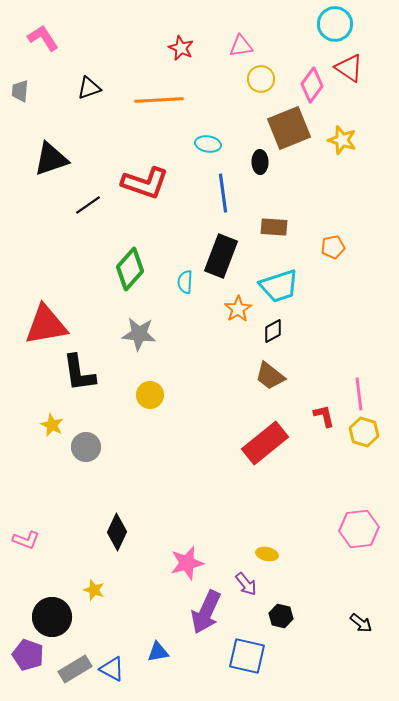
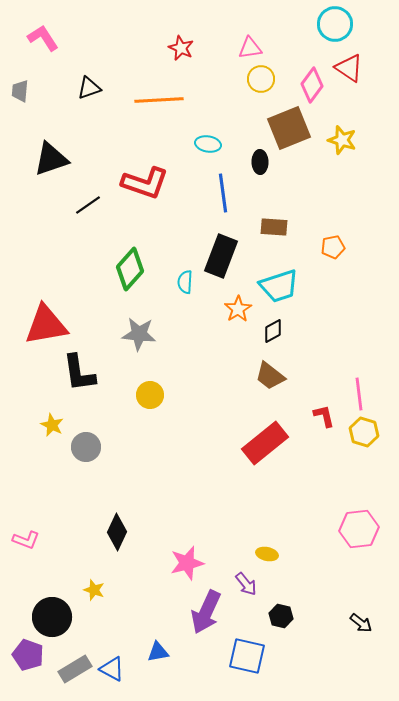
pink triangle at (241, 46): moved 9 px right, 2 px down
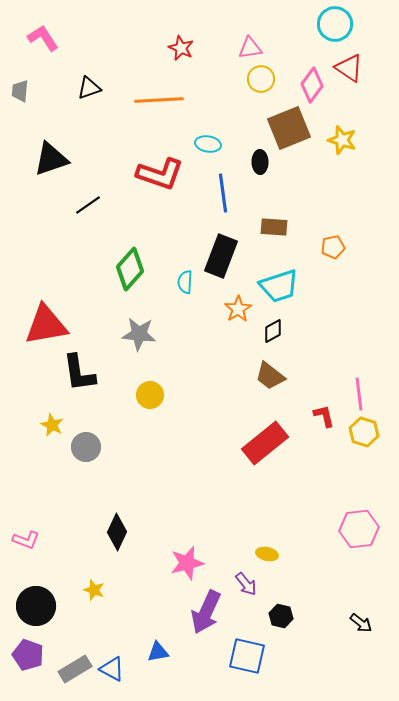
red L-shape at (145, 183): moved 15 px right, 9 px up
black circle at (52, 617): moved 16 px left, 11 px up
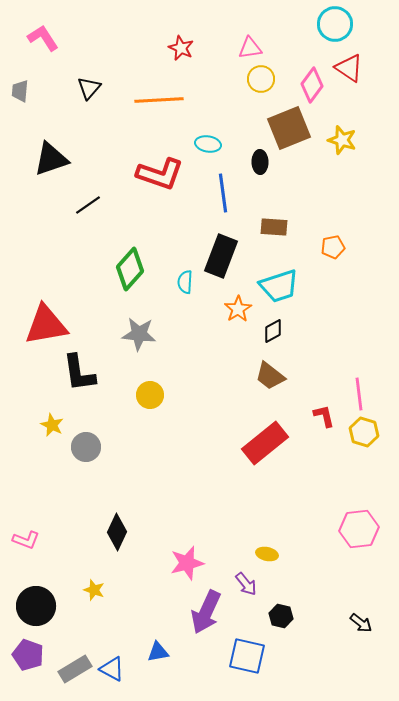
black triangle at (89, 88): rotated 30 degrees counterclockwise
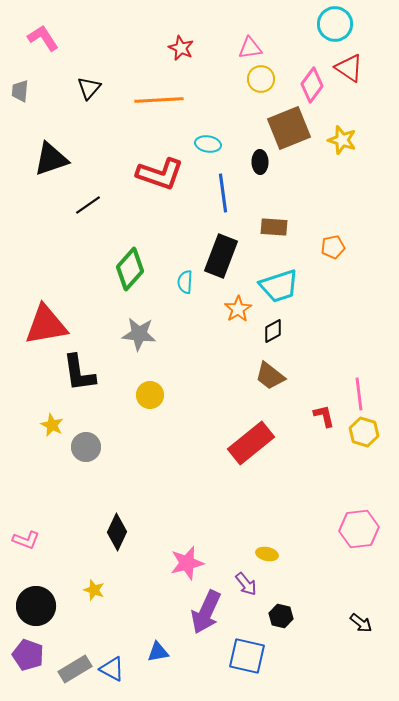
red rectangle at (265, 443): moved 14 px left
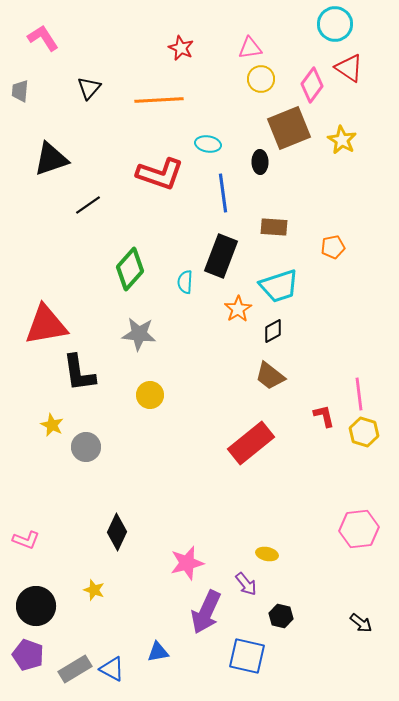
yellow star at (342, 140): rotated 12 degrees clockwise
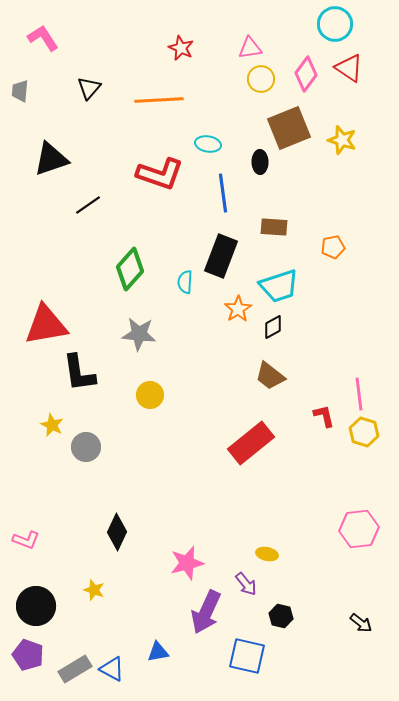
pink diamond at (312, 85): moved 6 px left, 11 px up
yellow star at (342, 140): rotated 12 degrees counterclockwise
black diamond at (273, 331): moved 4 px up
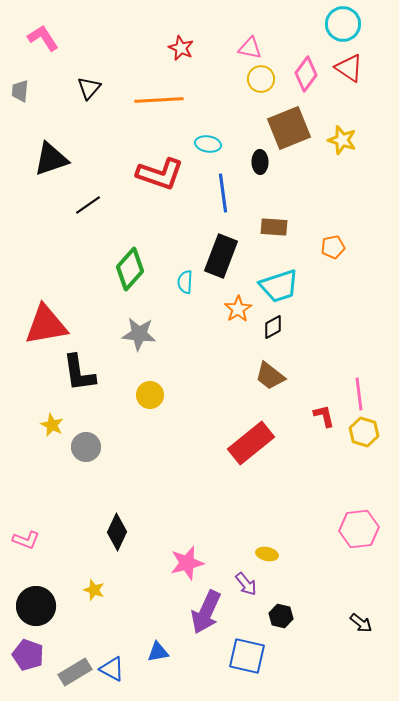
cyan circle at (335, 24): moved 8 px right
pink triangle at (250, 48): rotated 20 degrees clockwise
gray rectangle at (75, 669): moved 3 px down
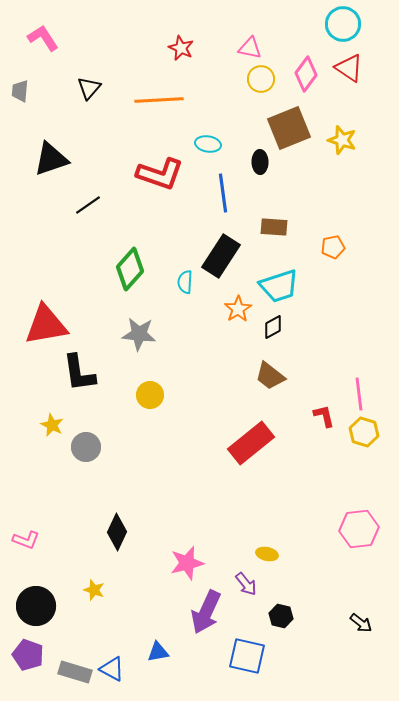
black rectangle at (221, 256): rotated 12 degrees clockwise
gray rectangle at (75, 672): rotated 48 degrees clockwise
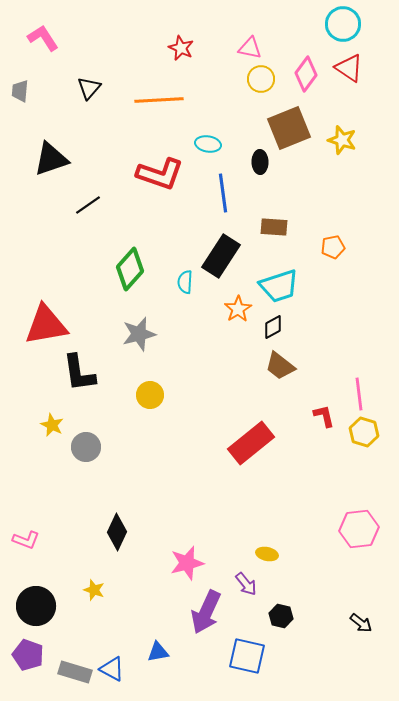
gray star at (139, 334): rotated 20 degrees counterclockwise
brown trapezoid at (270, 376): moved 10 px right, 10 px up
